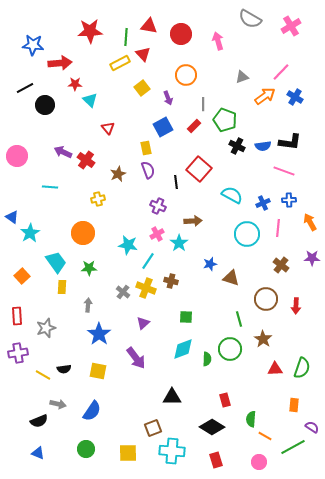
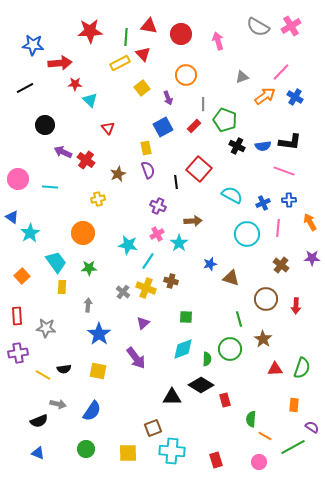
gray semicircle at (250, 19): moved 8 px right, 8 px down
black circle at (45, 105): moved 20 px down
pink circle at (17, 156): moved 1 px right, 23 px down
gray star at (46, 328): rotated 24 degrees clockwise
black diamond at (212, 427): moved 11 px left, 42 px up
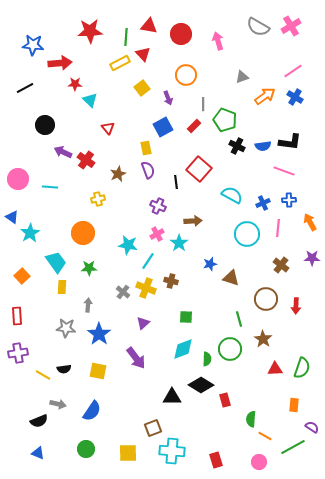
pink line at (281, 72): moved 12 px right, 1 px up; rotated 12 degrees clockwise
gray star at (46, 328): moved 20 px right
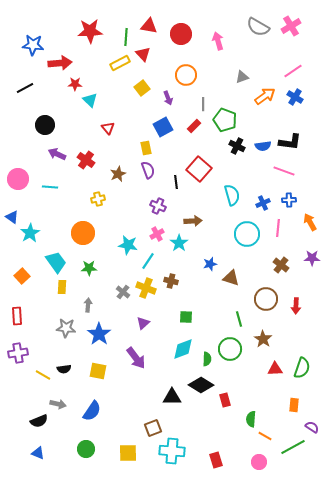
purple arrow at (63, 152): moved 6 px left, 2 px down
cyan semicircle at (232, 195): rotated 45 degrees clockwise
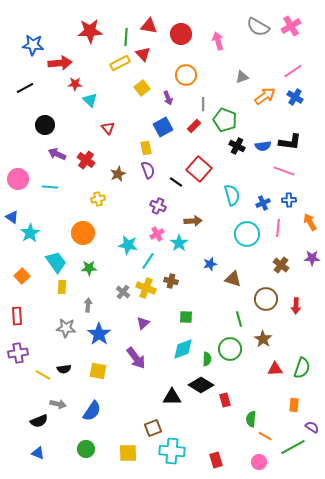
black line at (176, 182): rotated 48 degrees counterclockwise
brown triangle at (231, 278): moved 2 px right, 1 px down
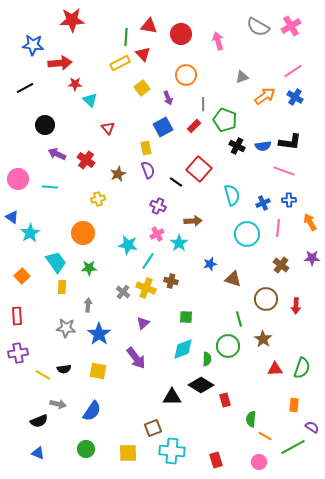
red star at (90, 31): moved 18 px left, 11 px up
green circle at (230, 349): moved 2 px left, 3 px up
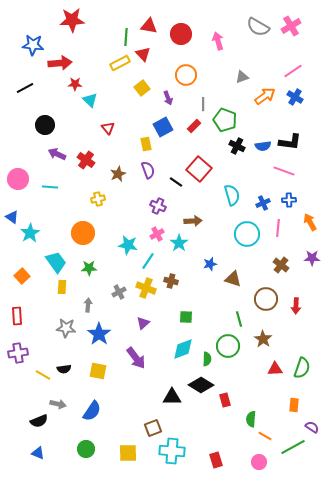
yellow rectangle at (146, 148): moved 4 px up
gray cross at (123, 292): moved 4 px left; rotated 24 degrees clockwise
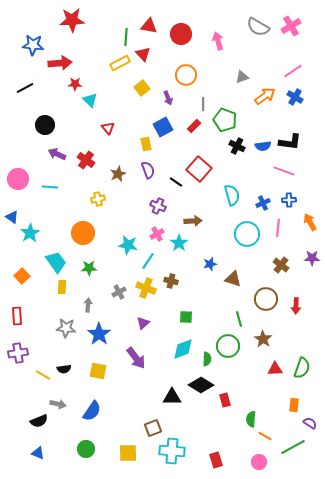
purple semicircle at (312, 427): moved 2 px left, 4 px up
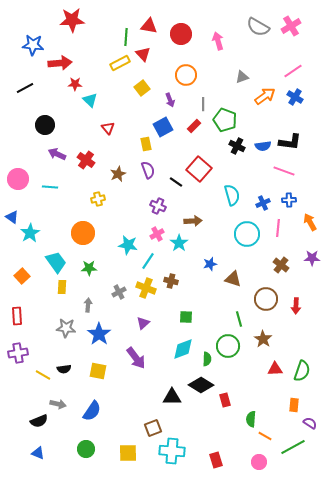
purple arrow at (168, 98): moved 2 px right, 2 px down
green semicircle at (302, 368): moved 3 px down
